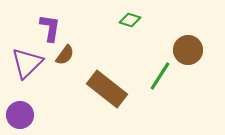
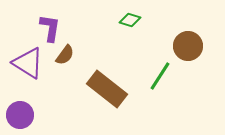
brown circle: moved 4 px up
purple triangle: moved 1 px right; rotated 44 degrees counterclockwise
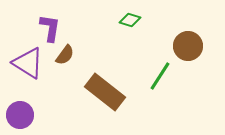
brown rectangle: moved 2 px left, 3 px down
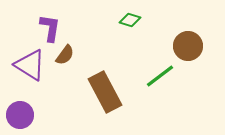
purple triangle: moved 2 px right, 2 px down
green line: rotated 20 degrees clockwise
brown rectangle: rotated 24 degrees clockwise
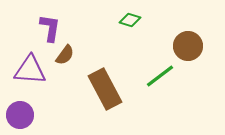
purple triangle: moved 5 px down; rotated 28 degrees counterclockwise
brown rectangle: moved 3 px up
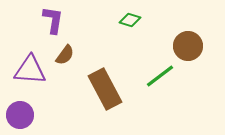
purple L-shape: moved 3 px right, 8 px up
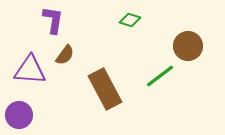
purple circle: moved 1 px left
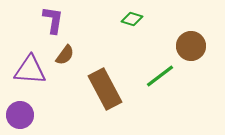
green diamond: moved 2 px right, 1 px up
brown circle: moved 3 px right
purple circle: moved 1 px right
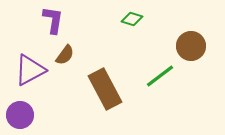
purple triangle: rotated 32 degrees counterclockwise
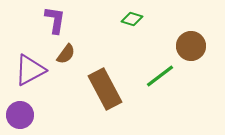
purple L-shape: moved 2 px right
brown semicircle: moved 1 px right, 1 px up
